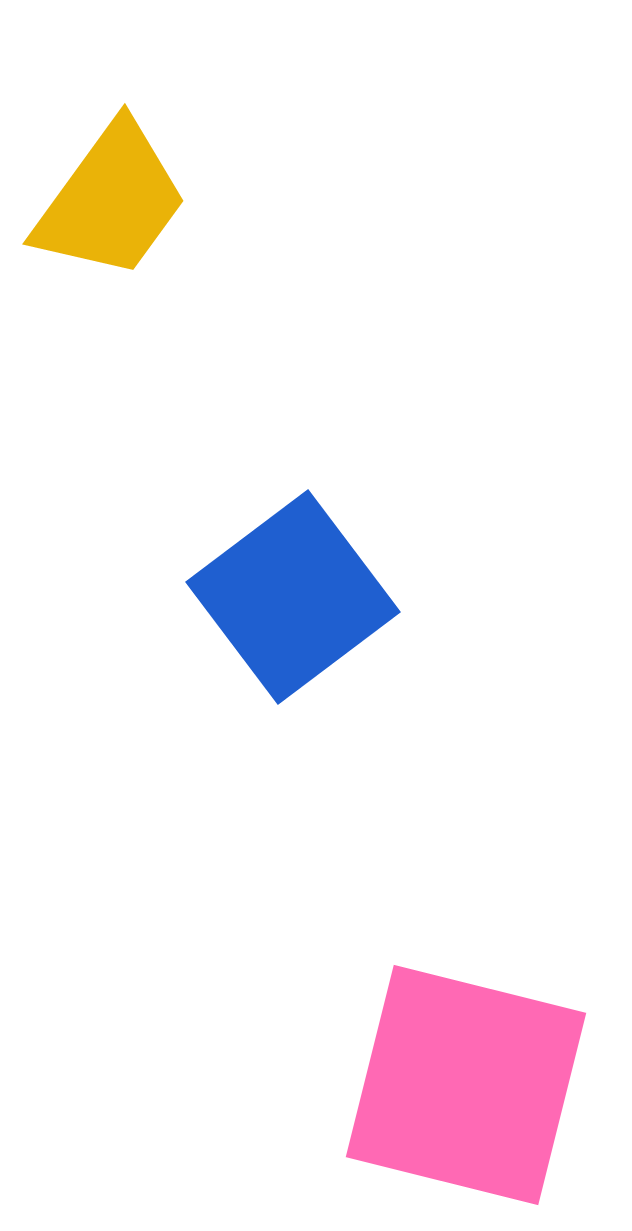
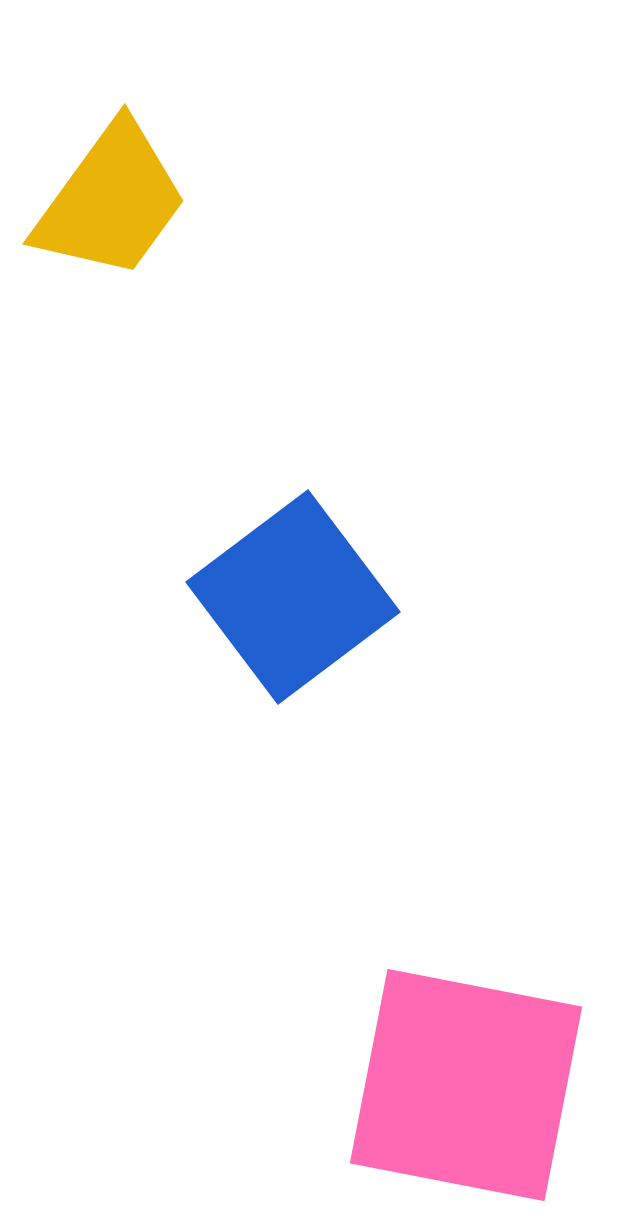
pink square: rotated 3 degrees counterclockwise
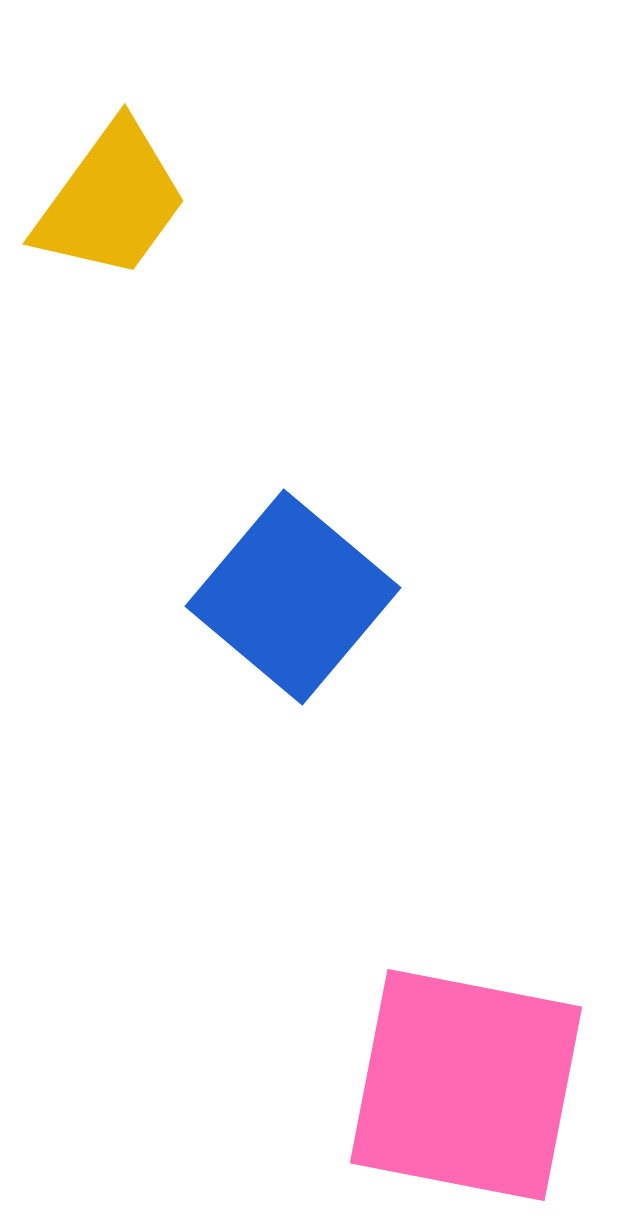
blue square: rotated 13 degrees counterclockwise
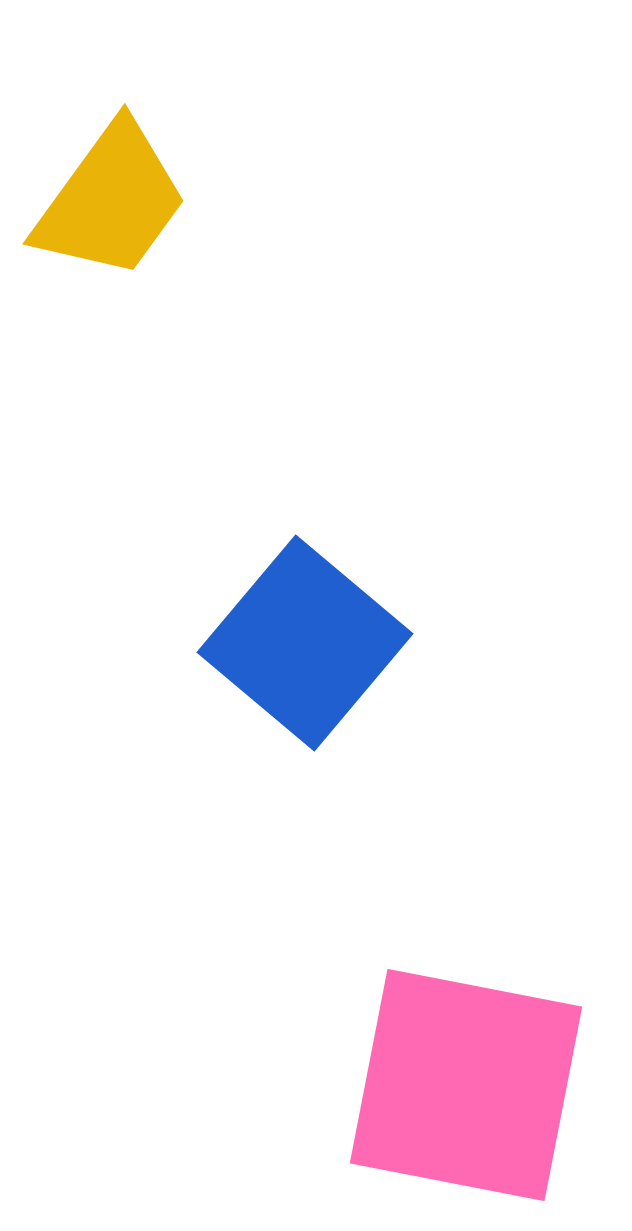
blue square: moved 12 px right, 46 px down
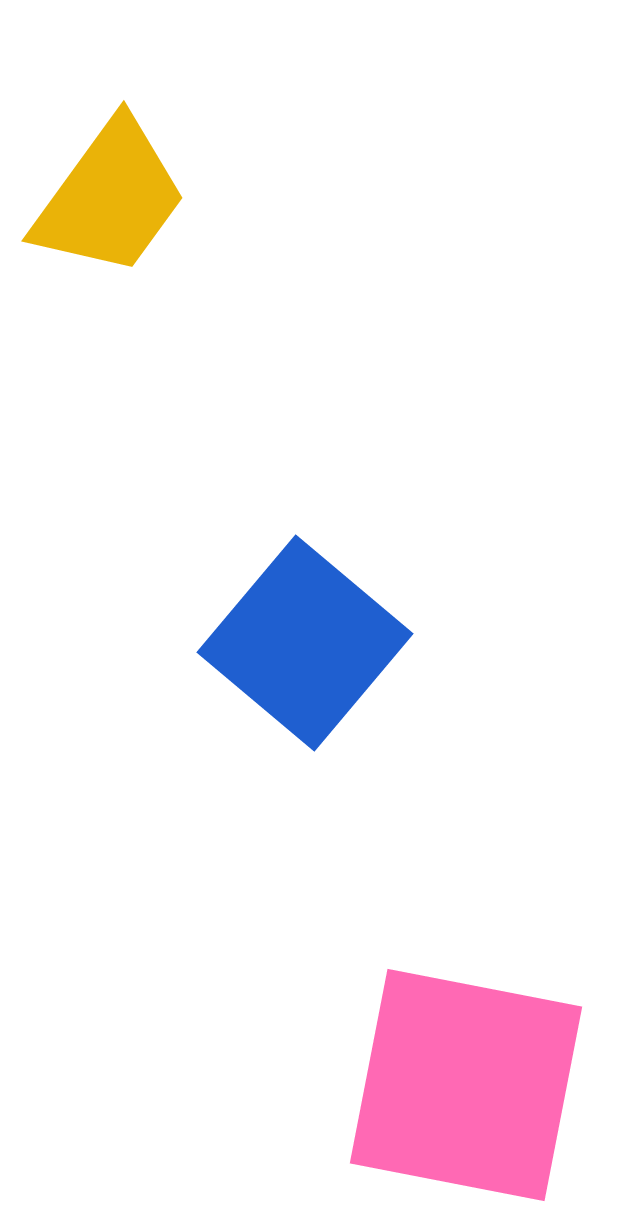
yellow trapezoid: moved 1 px left, 3 px up
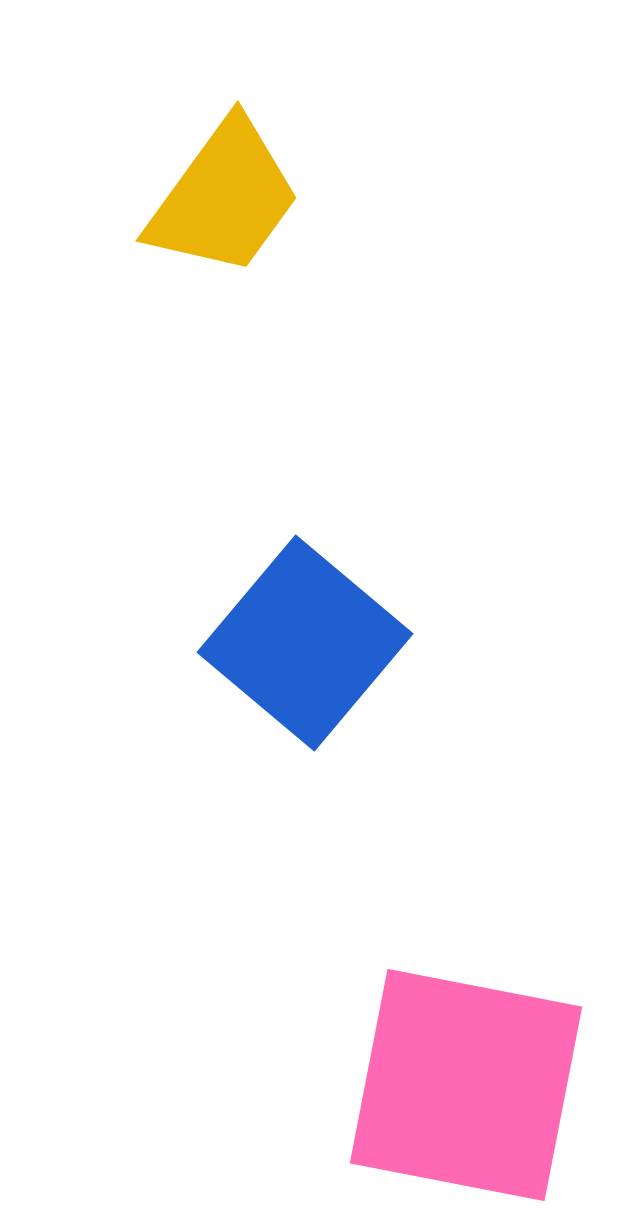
yellow trapezoid: moved 114 px right
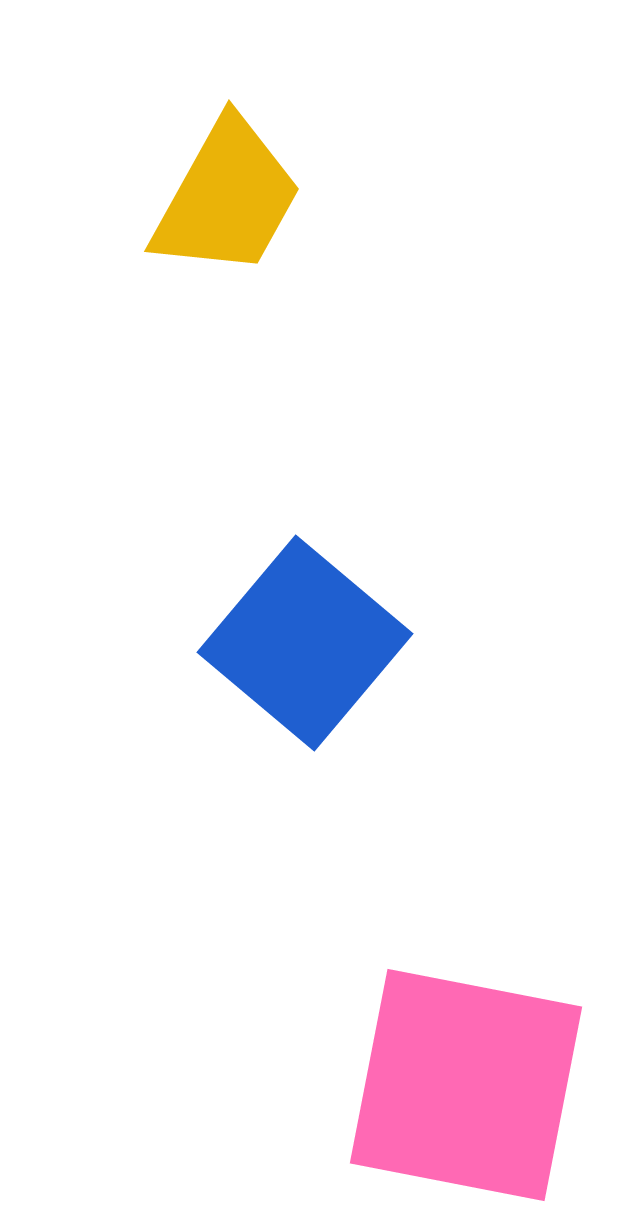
yellow trapezoid: moved 3 px right; rotated 7 degrees counterclockwise
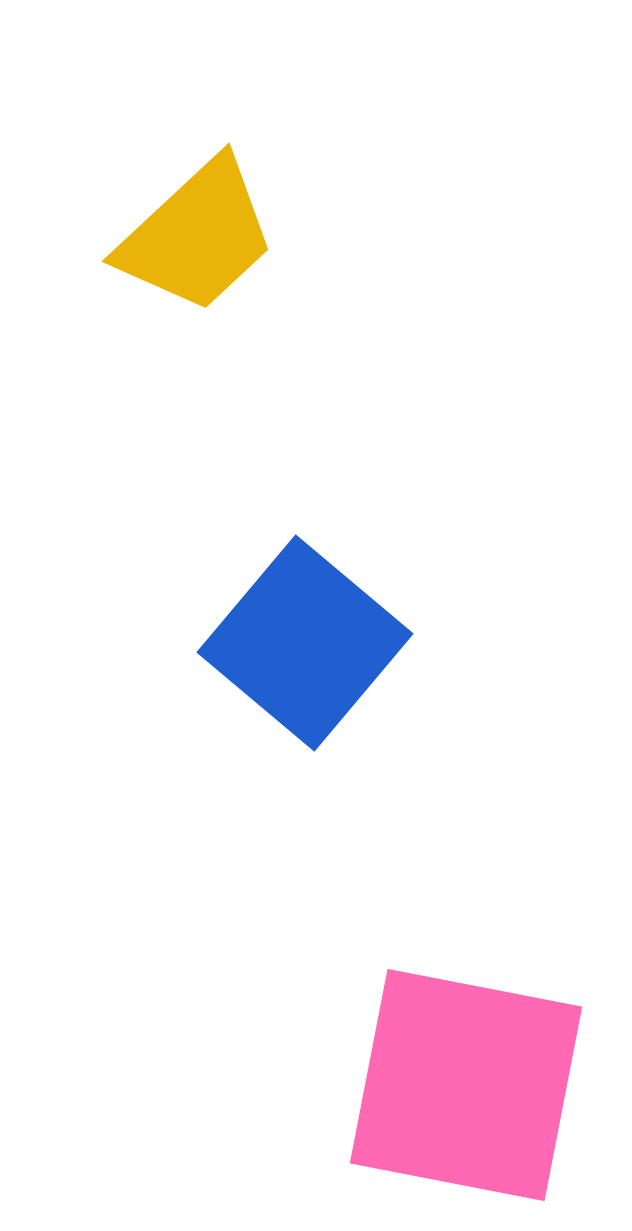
yellow trapezoid: moved 30 px left, 38 px down; rotated 18 degrees clockwise
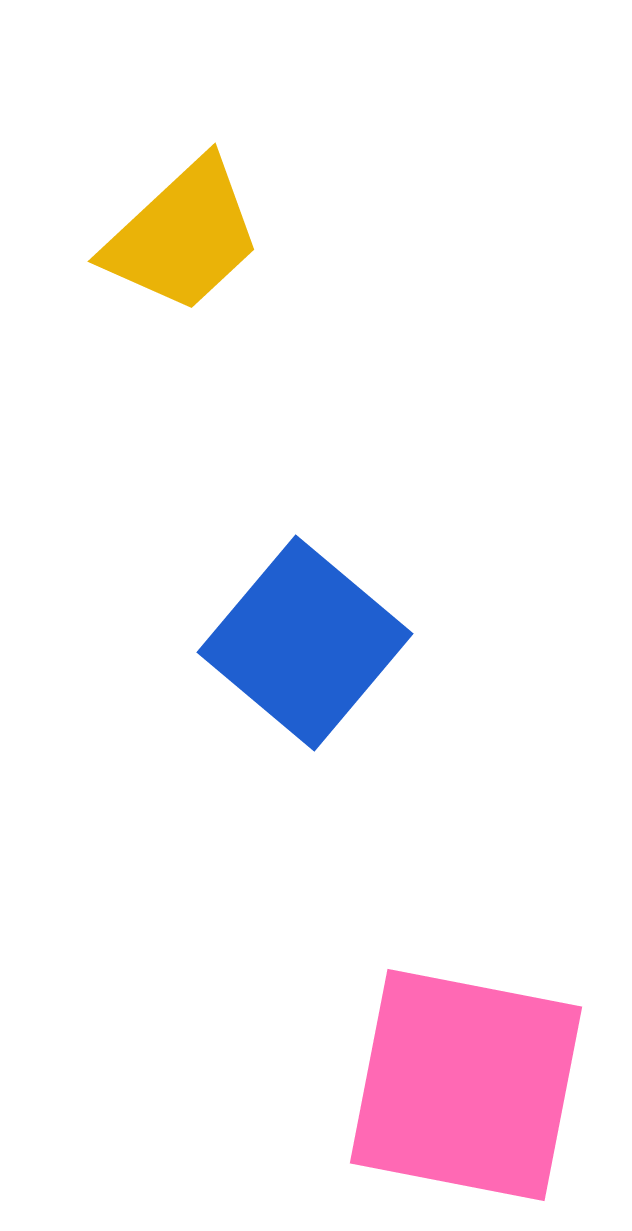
yellow trapezoid: moved 14 px left
